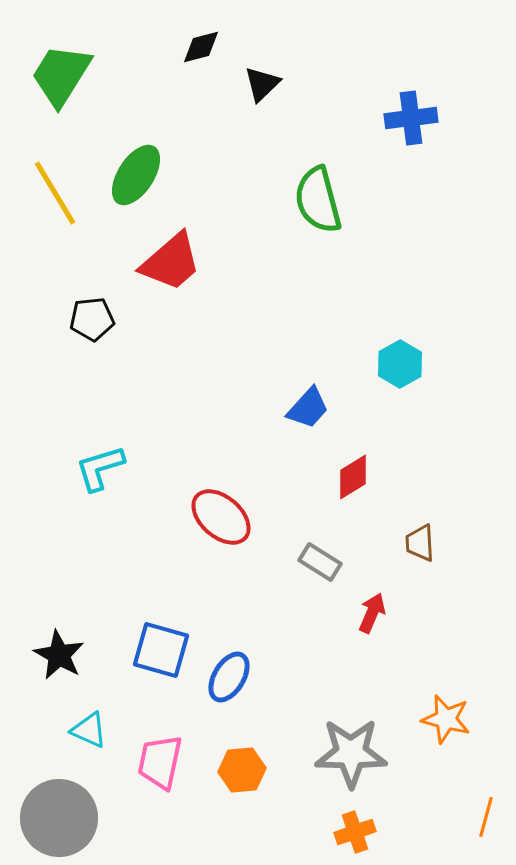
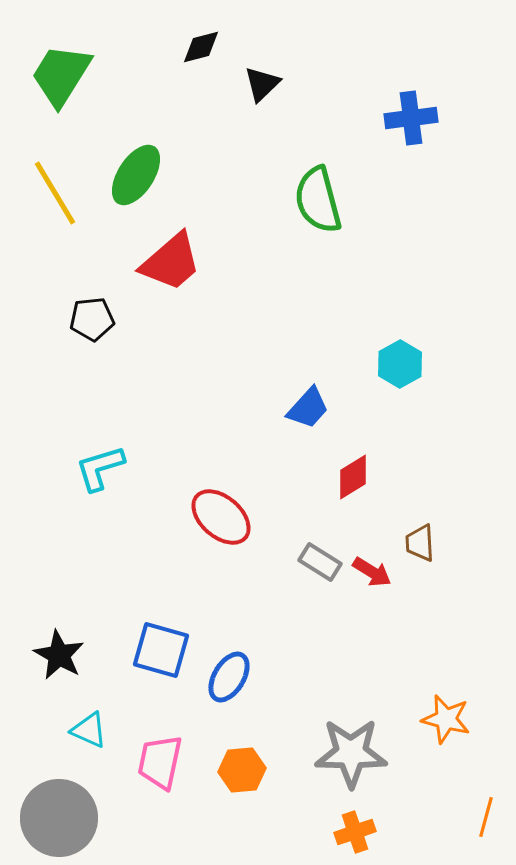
red arrow: moved 41 px up; rotated 99 degrees clockwise
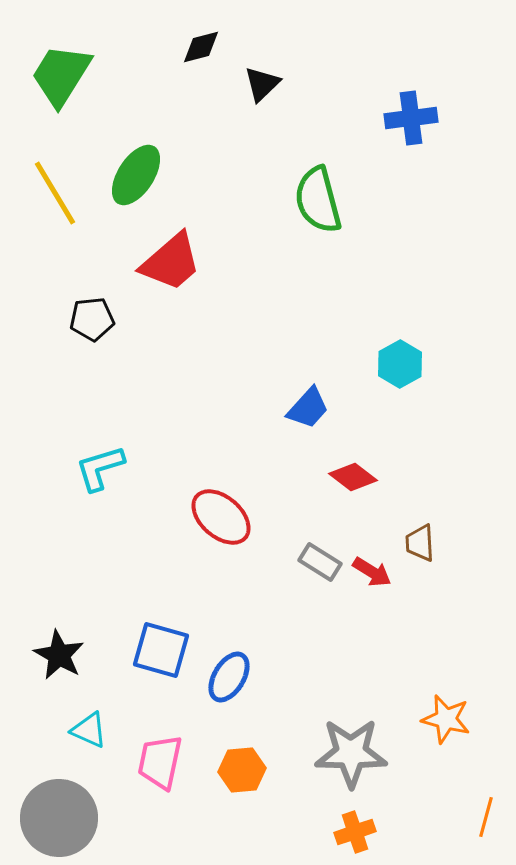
red diamond: rotated 69 degrees clockwise
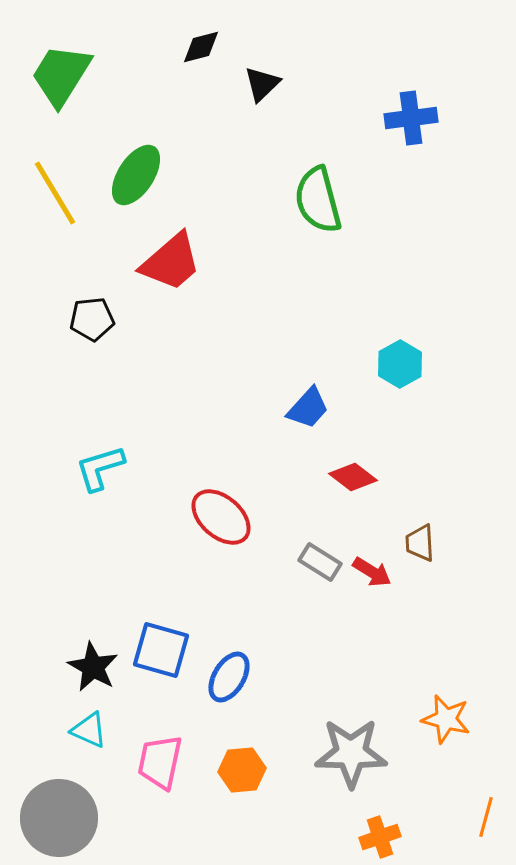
black star: moved 34 px right, 12 px down
orange cross: moved 25 px right, 5 px down
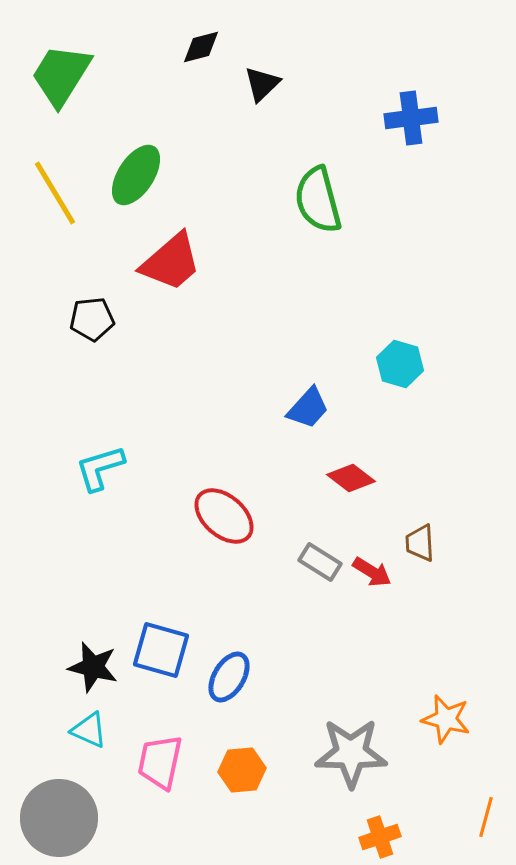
cyan hexagon: rotated 15 degrees counterclockwise
red diamond: moved 2 px left, 1 px down
red ellipse: moved 3 px right, 1 px up
black star: rotated 15 degrees counterclockwise
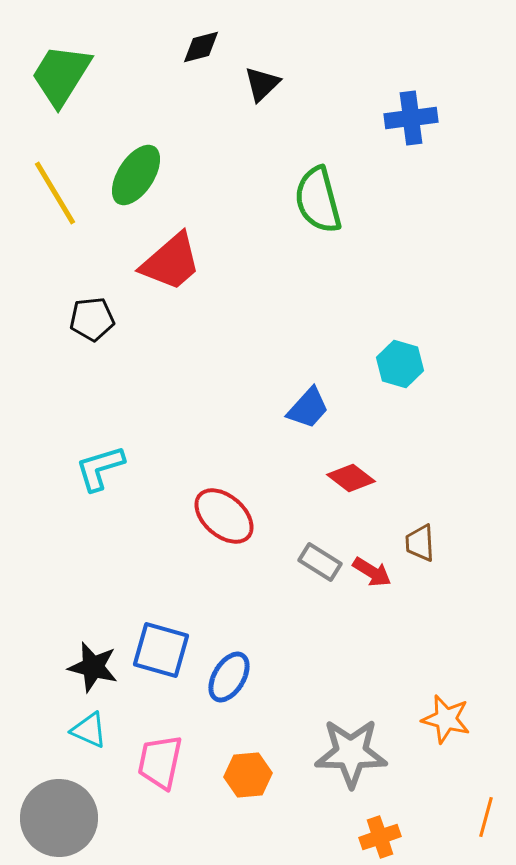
orange hexagon: moved 6 px right, 5 px down
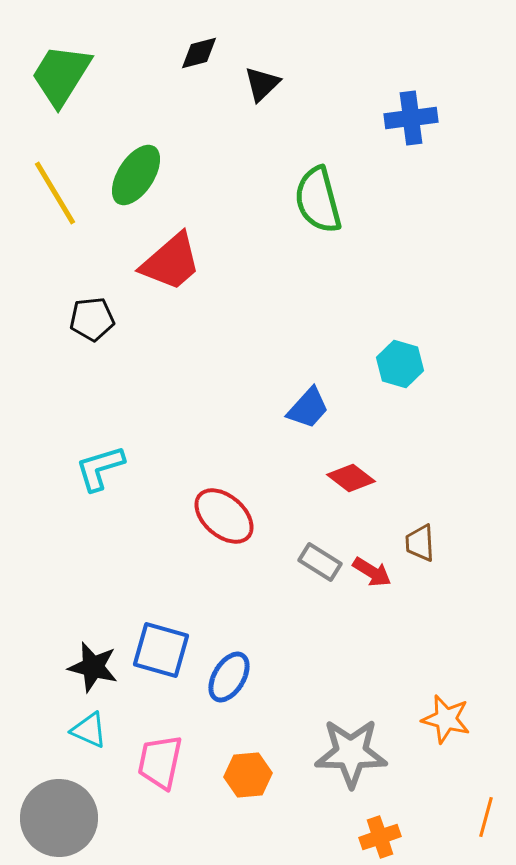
black diamond: moved 2 px left, 6 px down
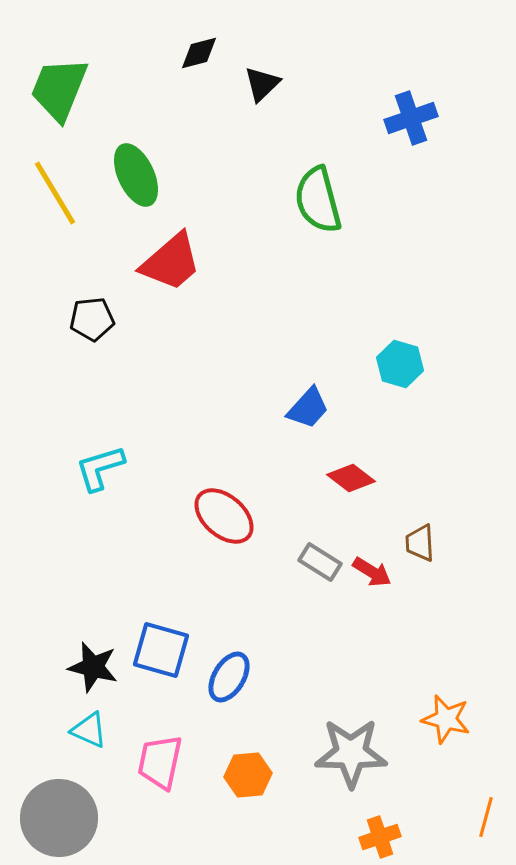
green trapezoid: moved 2 px left, 14 px down; rotated 10 degrees counterclockwise
blue cross: rotated 12 degrees counterclockwise
green ellipse: rotated 58 degrees counterclockwise
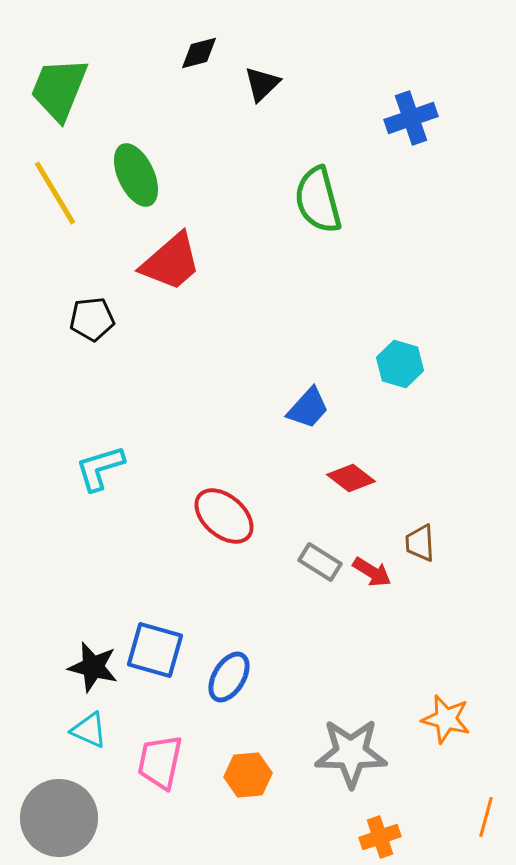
blue square: moved 6 px left
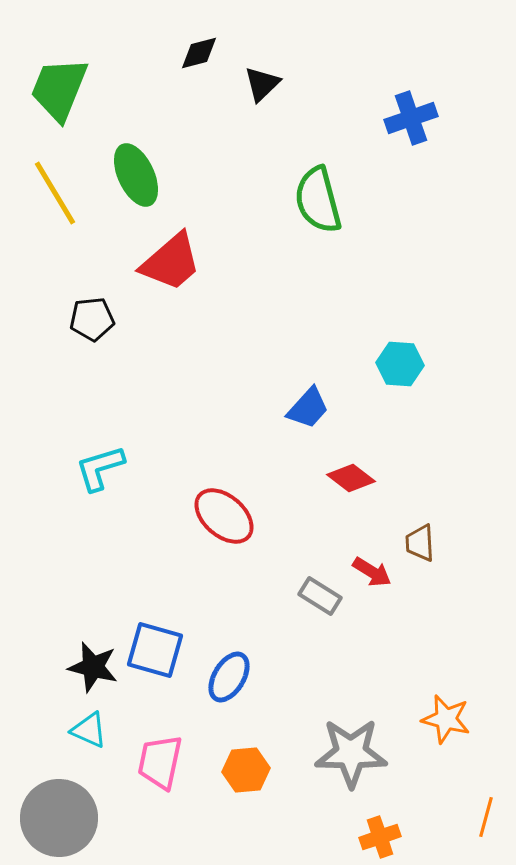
cyan hexagon: rotated 12 degrees counterclockwise
gray rectangle: moved 34 px down
orange hexagon: moved 2 px left, 5 px up
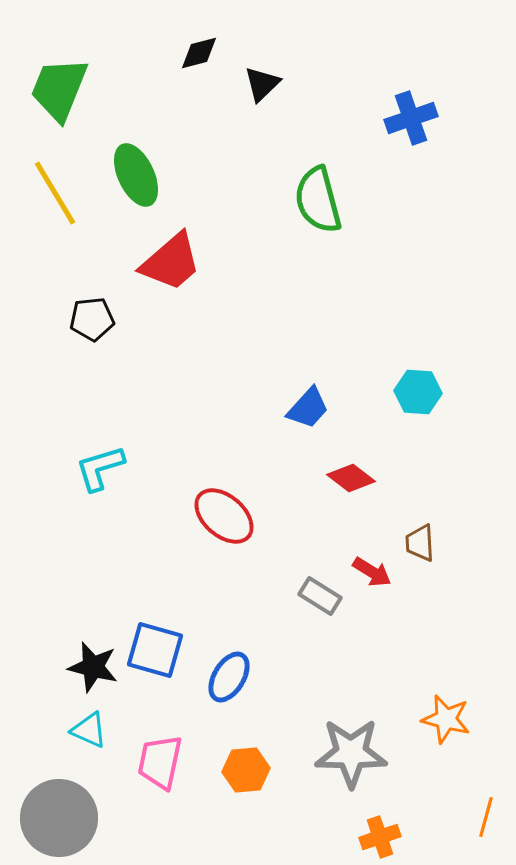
cyan hexagon: moved 18 px right, 28 px down
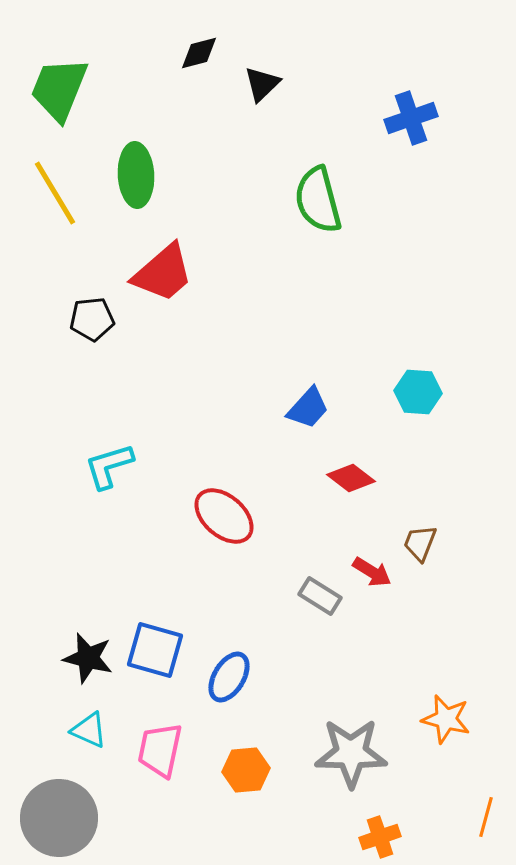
green ellipse: rotated 22 degrees clockwise
red trapezoid: moved 8 px left, 11 px down
cyan L-shape: moved 9 px right, 2 px up
brown trapezoid: rotated 24 degrees clockwise
black star: moved 5 px left, 9 px up
pink trapezoid: moved 12 px up
